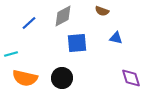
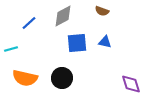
blue triangle: moved 11 px left, 4 px down
cyan line: moved 5 px up
purple diamond: moved 6 px down
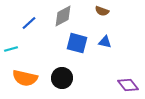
blue square: rotated 20 degrees clockwise
purple diamond: moved 3 px left, 1 px down; rotated 20 degrees counterclockwise
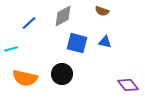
black circle: moved 4 px up
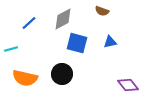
gray diamond: moved 3 px down
blue triangle: moved 5 px right; rotated 24 degrees counterclockwise
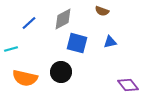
black circle: moved 1 px left, 2 px up
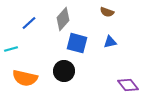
brown semicircle: moved 5 px right, 1 px down
gray diamond: rotated 20 degrees counterclockwise
black circle: moved 3 px right, 1 px up
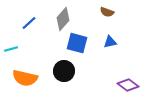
purple diamond: rotated 15 degrees counterclockwise
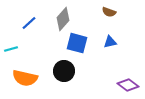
brown semicircle: moved 2 px right
